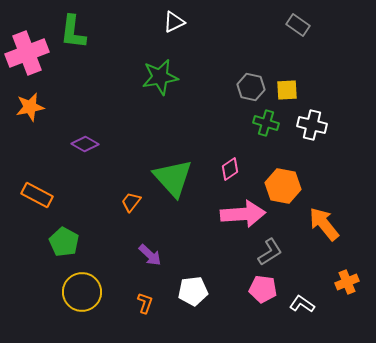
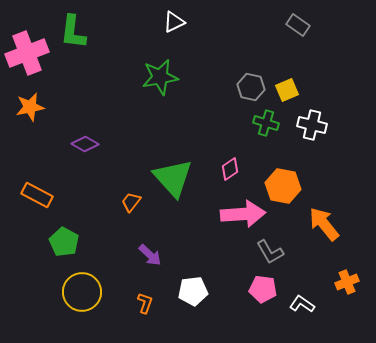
yellow square: rotated 20 degrees counterclockwise
gray L-shape: rotated 92 degrees clockwise
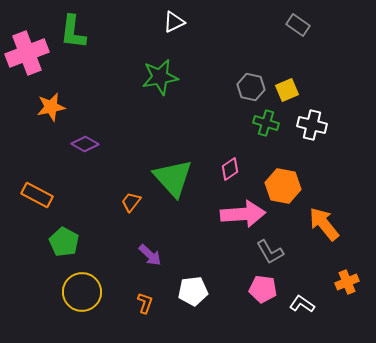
orange star: moved 21 px right
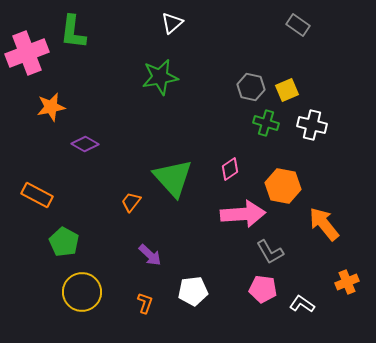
white triangle: moved 2 px left, 1 px down; rotated 15 degrees counterclockwise
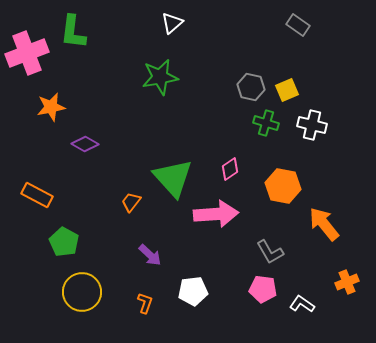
pink arrow: moved 27 px left
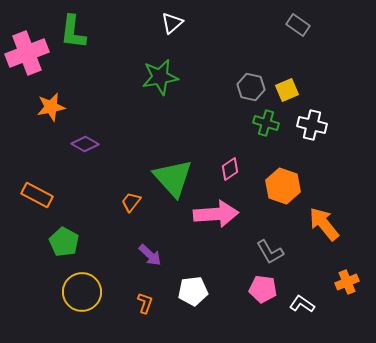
orange hexagon: rotated 8 degrees clockwise
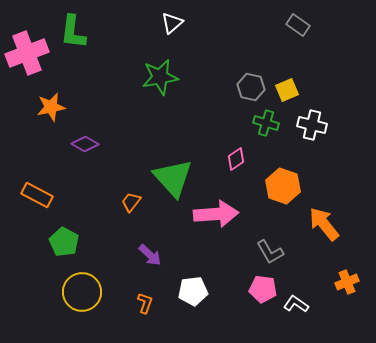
pink diamond: moved 6 px right, 10 px up
white L-shape: moved 6 px left
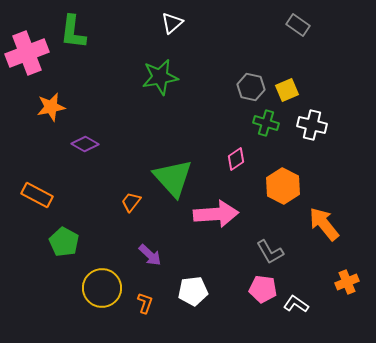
orange hexagon: rotated 8 degrees clockwise
yellow circle: moved 20 px right, 4 px up
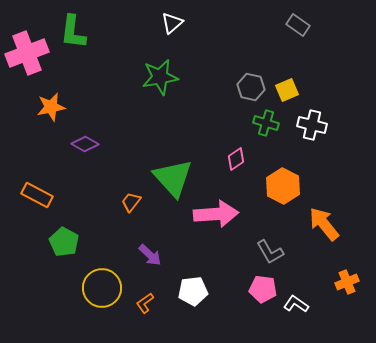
orange L-shape: rotated 145 degrees counterclockwise
